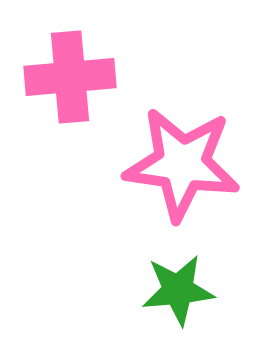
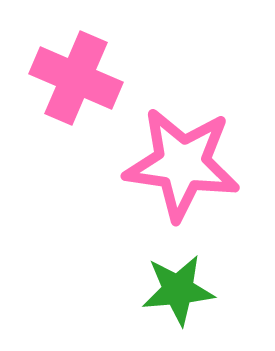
pink cross: moved 6 px right, 1 px down; rotated 28 degrees clockwise
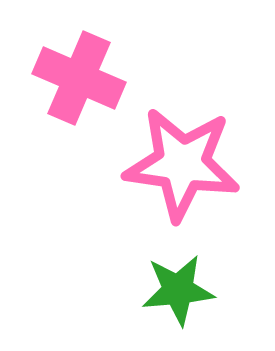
pink cross: moved 3 px right
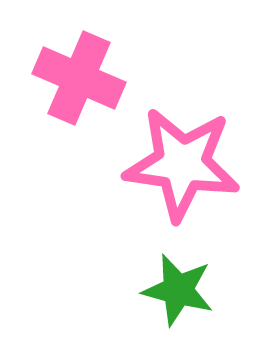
green star: rotated 20 degrees clockwise
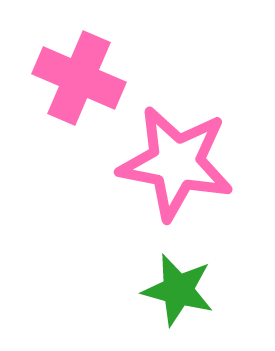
pink star: moved 6 px left, 1 px up; rotated 3 degrees clockwise
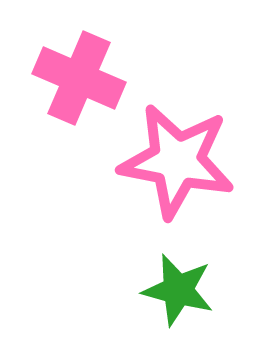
pink star: moved 1 px right, 2 px up
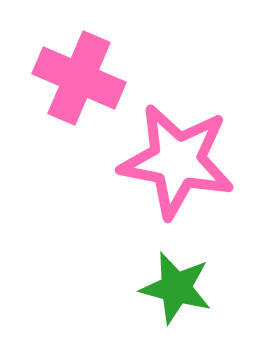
green star: moved 2 px left, 2 px up
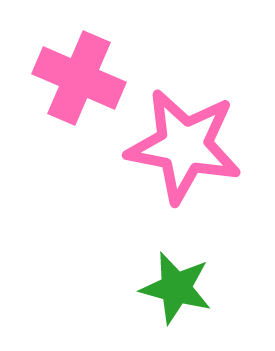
pink star: moved 7 px right, 15 px up
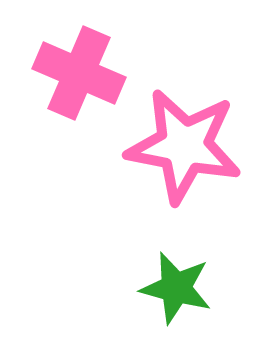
pink cross: moved 5 px up
